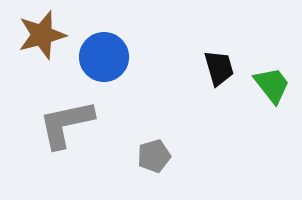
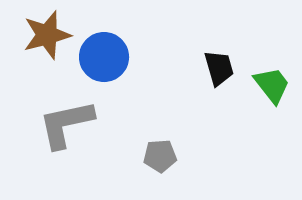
brown star: moved 5 px right
gray pentagon: moved 6 px right; rotated 12 degrees clockwise
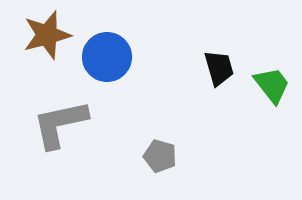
blue circle: moved 3 px right
gray L-shape: moved 6 px left
gray pentagon: rotated 20 degrees clockwise
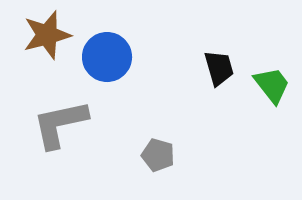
gray pentagon: moved 2 px left, 1 px up
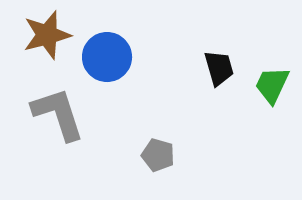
green trapezoid: rotated 117 degrees counterclockwise
gray L-shape: moved 2 px left, 10 px up; rotated 84 degrees clockwise
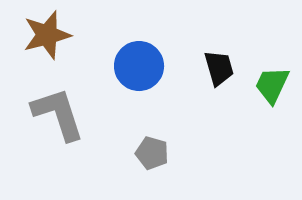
blue circle: moved 32 px right, 9 px down
gray pentagon: moved 6 px left, 2 px up
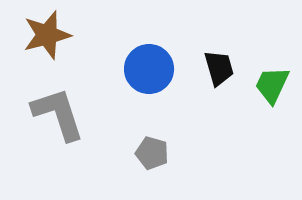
blue circle: moved 10 px right, 3 px down
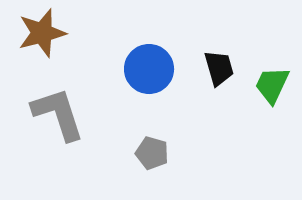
brown star: moved 5 px left, 2 px up
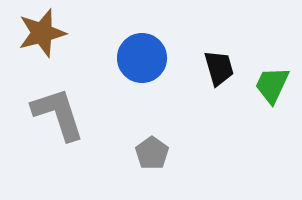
blue circle: moved 7 px left, 11 px up
gray pentagon: rotated 20 degrees clockwise
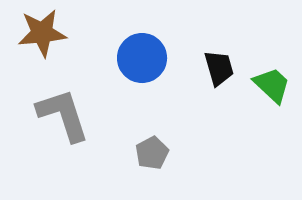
brown star: rotated 9 degrees clockwise
green trapezoid: rotated 108 degrees clockwise
gray L-shape: moved 5 px right, 1 px down
gray pentagon: rotated 8 degrees clockwise
